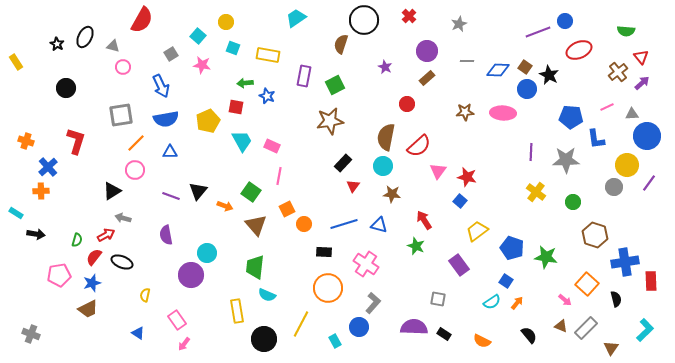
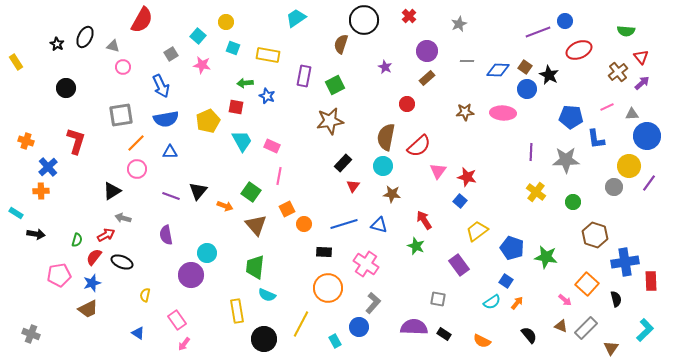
yellow circle at (627, 165): moved 2 px right, 1 px down
pink circle at (135, 170): moved 2 px right, 1 px up
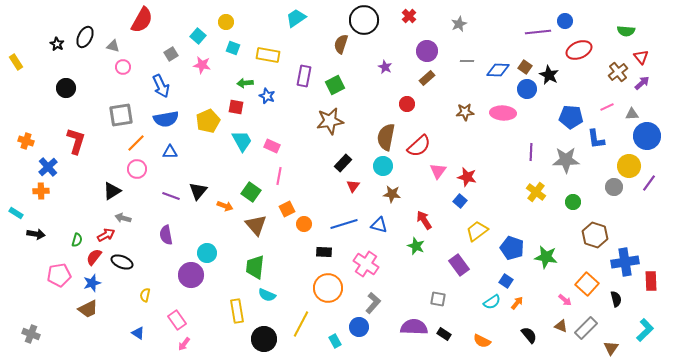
purple line at (538, 32): rotated 15 degrees clockwise
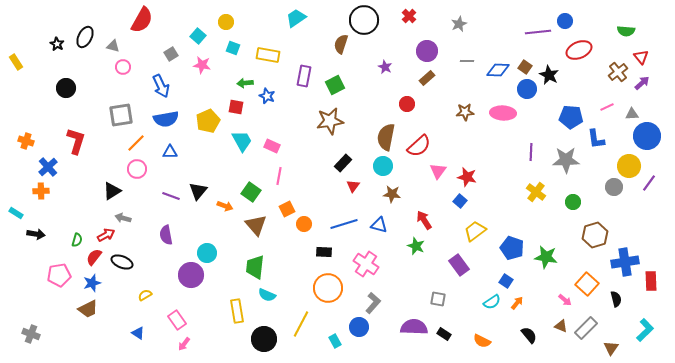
yellow trapezoid at (477, 231): moved 2 px left
brown hexagon at (595, 235): rotated 25 degrees clockwise
yellow semicircle at (145, 295): rotated 48 degrees clockwise
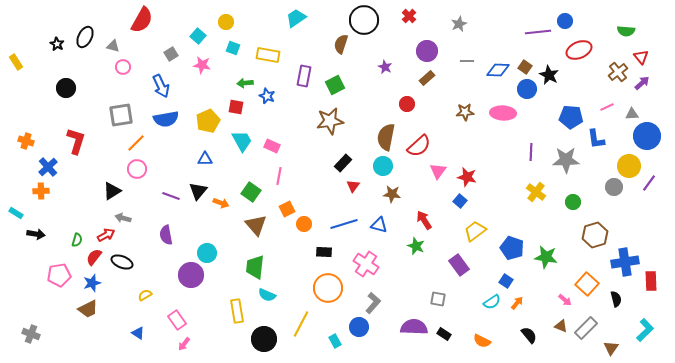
blue triangle at (170, 152): moved 35 px right, 7 px down
orange arrow at (225, 206): moved 4 px left, 3 px up
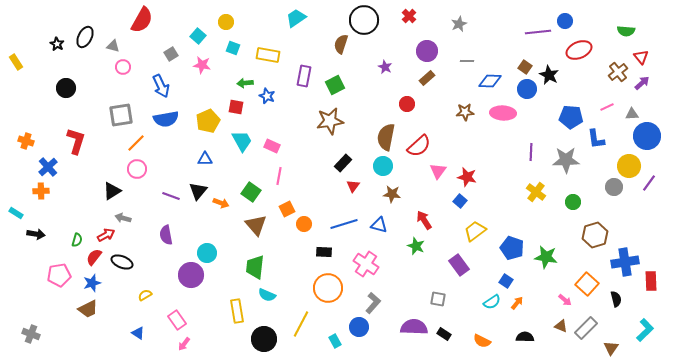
blue diamond at (498, 70): moved 8 px left, 11 px down
black semicircle at (529, 335): moved 4 px left, 2 px down; rotated 48 degrees counterclockwise
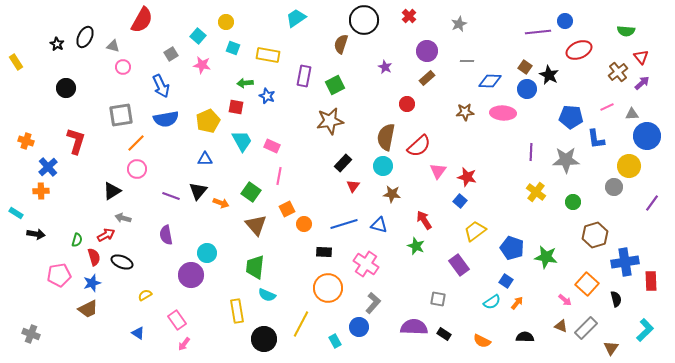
purple line at (649, 183): moved 3 px right, 20 px down
red semicircle at (94, 257): rotated 126 degrees clockwise
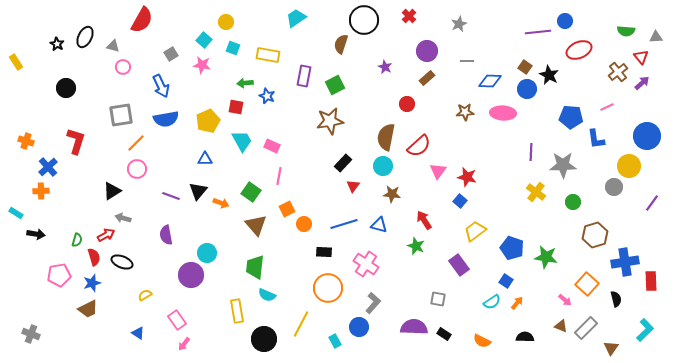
cyan square at (198, 36): moved 6 px right, 4 px down
gray triangle at (632, 114): moved 24 px right, 77 px up
gray star at (566, 160): moved 3 px left, 5 px down
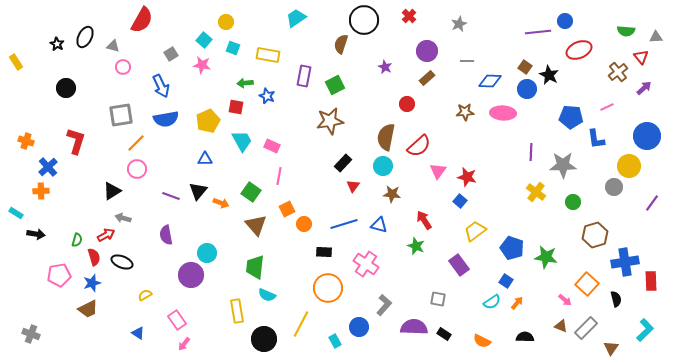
purple arrow at (642, 83): moved 2 px right, 5 px down
gray L-shape at (373, 303): moved 11 px right, 2 px down
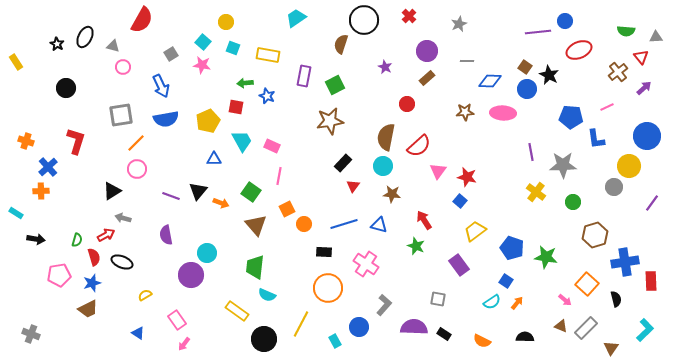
cyan square at (204, 40): moved 1 px left, 2 px down
purple line at (531, 152): rotated 12 degrees counterclockwise
blue triangle at (205, 159): moved 9 px right
black arrow at (36, 234): moved 5 px down
yellow rectangle at (237, 311): rotated 45 degrees counterclockwise
